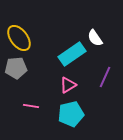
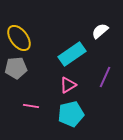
white semicircle: moved 5 px right, 7 px up; rotated 84 degrees clockwise
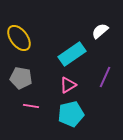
gray pentagon: moved 5 px right, 10 px down; rotated 15 degrees clockwise
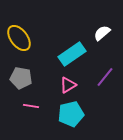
white semicircle: moved 2 px right, 2 px down
purple line: rotated 15 degrees clockwise
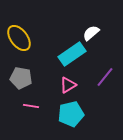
white semicircle: moved 11 px left
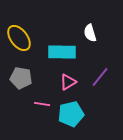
white semicircle: moved 1 px left; rotated 66 degrees counterclockwise
cyan rectangle: moved 10 px left, 2 px up; rotated 36 degrees clockwise
purple line: moved 5 px left
pink triangle: moved 3 px up
pink line: moved 11 px right, 2 px up
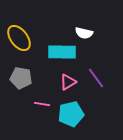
white semicircle: moved 6 px left; rotated 60 degrees counterclockwise
purple line: moved 4 px left, 1 px down; rotated 75 degrees counterclockwise
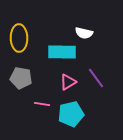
yellow ellipse: rotated 36 degrees clockwise
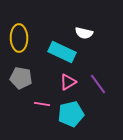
cyan rectangle: rotated 24 degrees clockwise
purple line: moved 2 px right, 6 px down
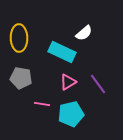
white semicircle: rotated 54 degrees counterclockwise
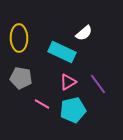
pink line: rotated 21 degrees clockwise
cyan pentagon: moved 2 px right, 4 px up
